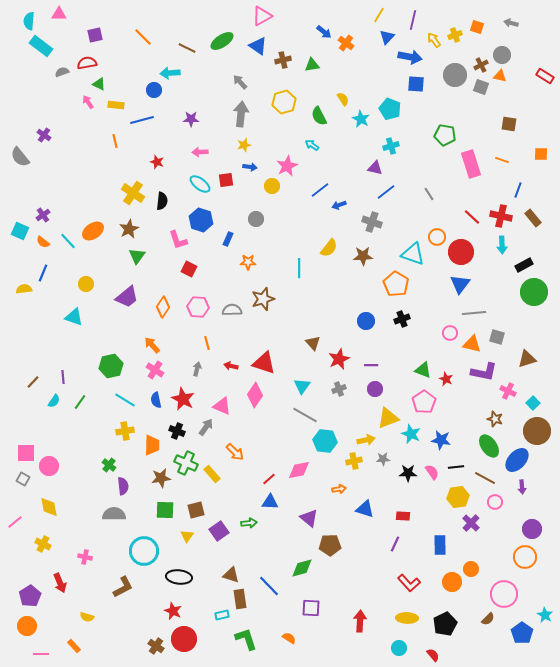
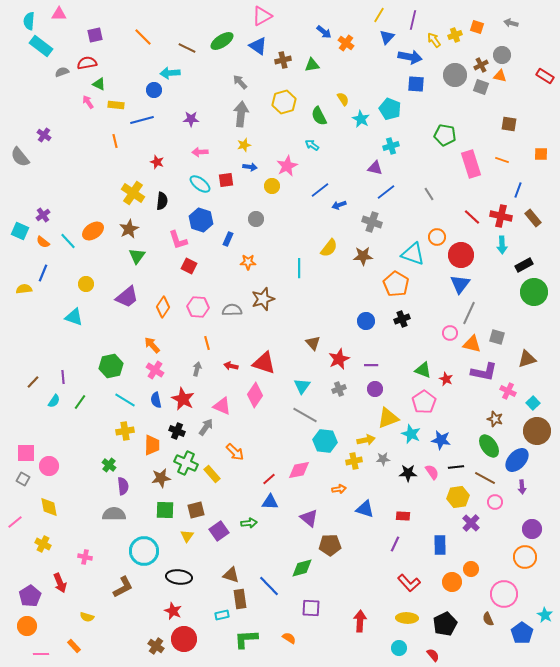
red circle at (461, 252): moved 3 px down
red square at (189, 269): moved 3 px up
gray line at (474, 313): moved 5 px left; rotated 60 degrees counterclockwise
brown semicircle at (488, 619): rotated 112 degrees clockwise
green L-shape at (246, 639): rotated 75 degrees counterclockwise
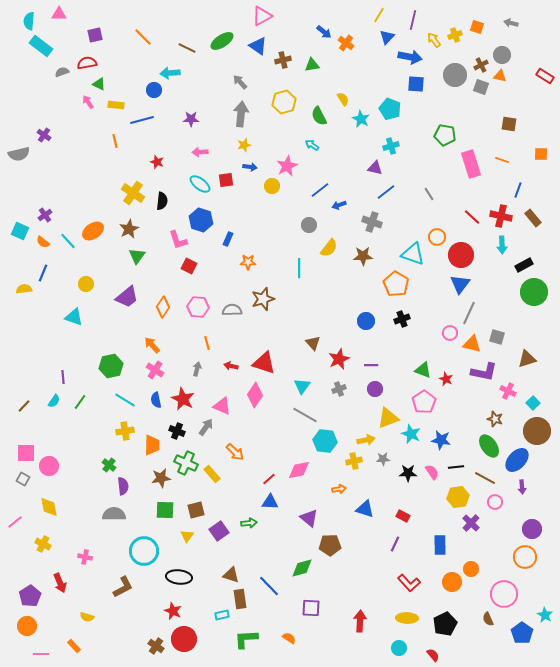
gray semicircle at (20, 157): moved 1 px left, 3 px up; rotated 65 degrees counterclockwise
purple cross at (43, 215): moved 2 px right
gray circle at (256, 219): moved 53 px right, 6 px down
brown line at (33, 382): moved 9 px left, 24 px down
red rectangle at (403, 516): rotated 24 degrees clockwise
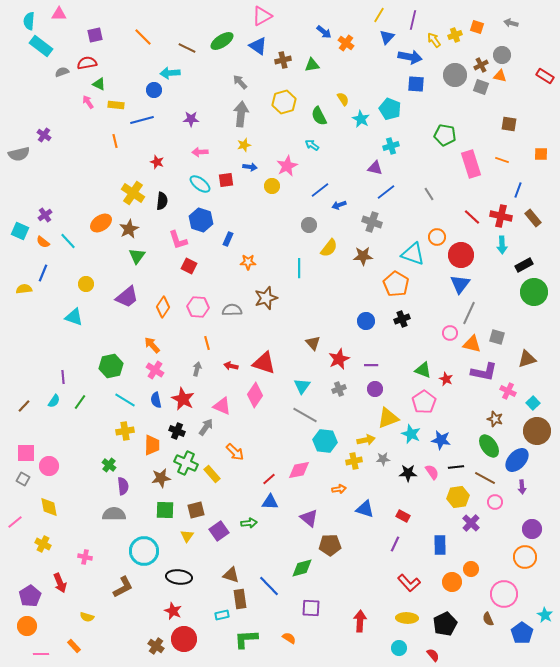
orange ellipse at (93, 231): moved 8 px right, 8 px up
brown star at (263, 299): moved 3 px right, 1 px up
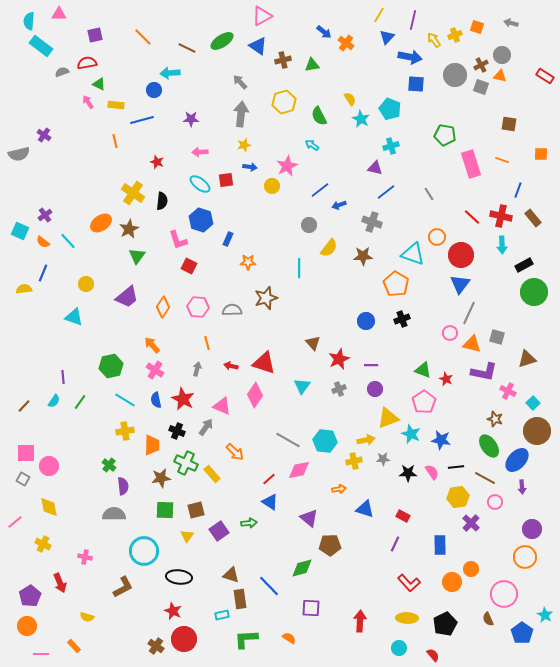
yellow semicircle at (343, 99): moved 7 px right
gray line at (305, 415): moved 17 px left, 25 px down
blue triangle at (270, 502): rotated 30 degrees clockwise
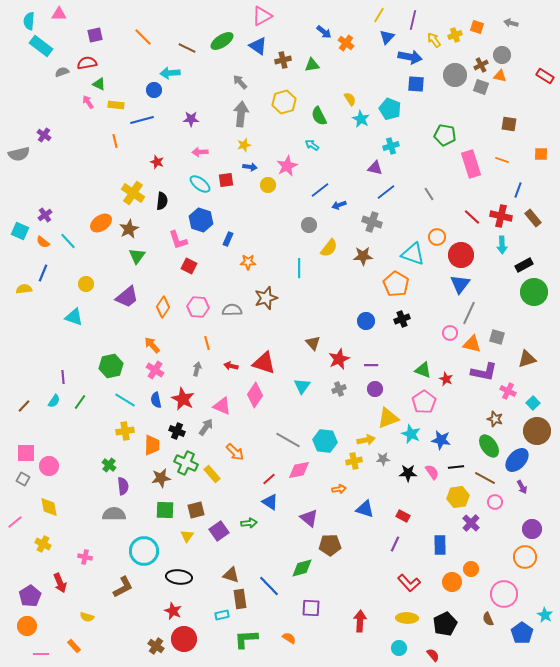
yellow circle at (272, 186): moved 4 px left, 1 px up
purple arrow at (522, 487): rotated 24 degrees counterclockwise
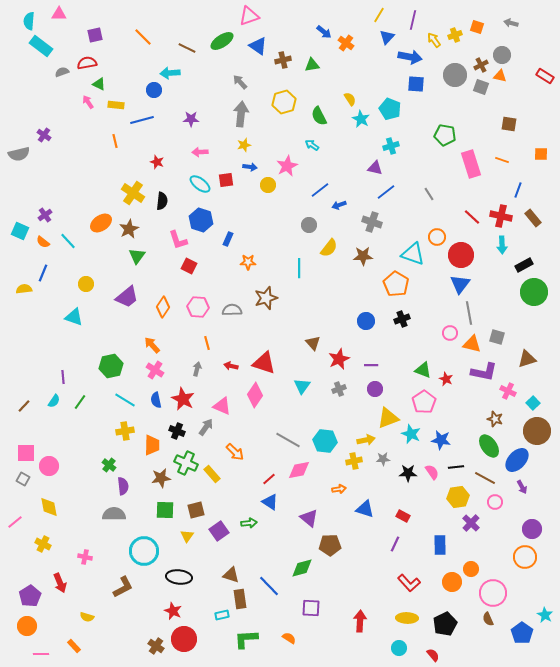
pink triangle at (262, 16): moved 13 px left; rotated 10 degrees clockwise
gray line at (469, 313): rotated 35 degrees counterclockwise
pink circle at (504, 594): moved 11 px left, 1 px up
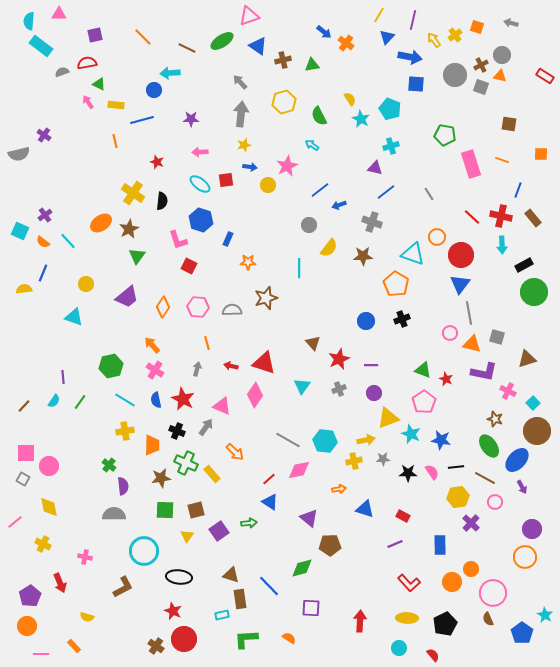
yellow cross at (455, 35): rotated 16 degrees counterclockwise
purple circle at (375, 389): moved 1 px left, 4 px down
purple line at (395, 544): rotated 42 degrees clockwise
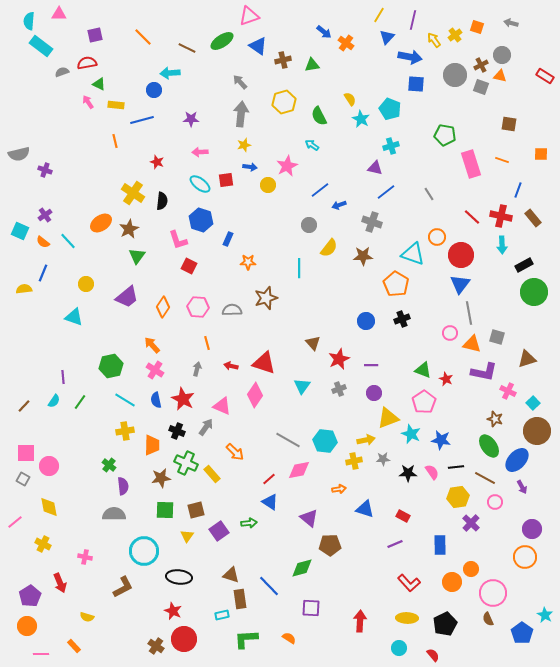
purple cross at (44, 135): moved 1 px right, 35 px down; rotated 16 degrees counterclockwise
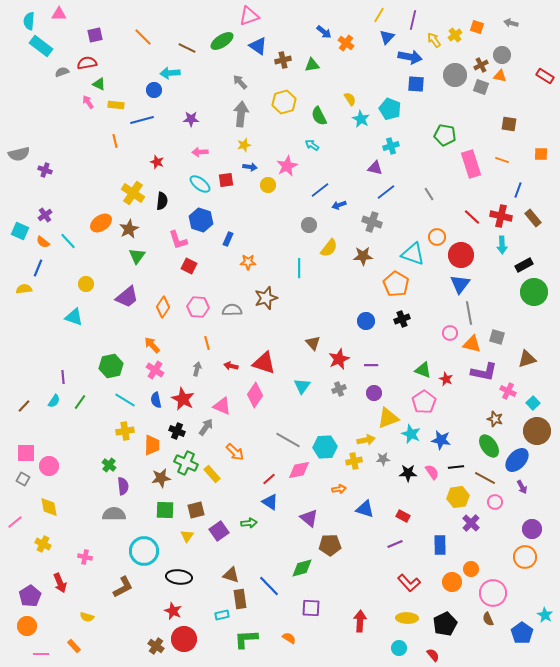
blue line at (43, 273): moved 5 px left, 5 px up
cyan hexagon at (325, 441): moved 6 px down; rotated 10 degrees counterclockwise
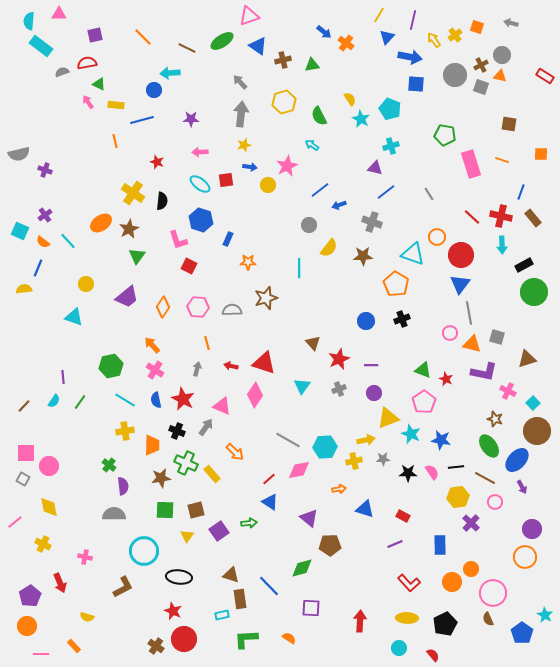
blue line at (518, 190): moved 3 px right, 2 px down
